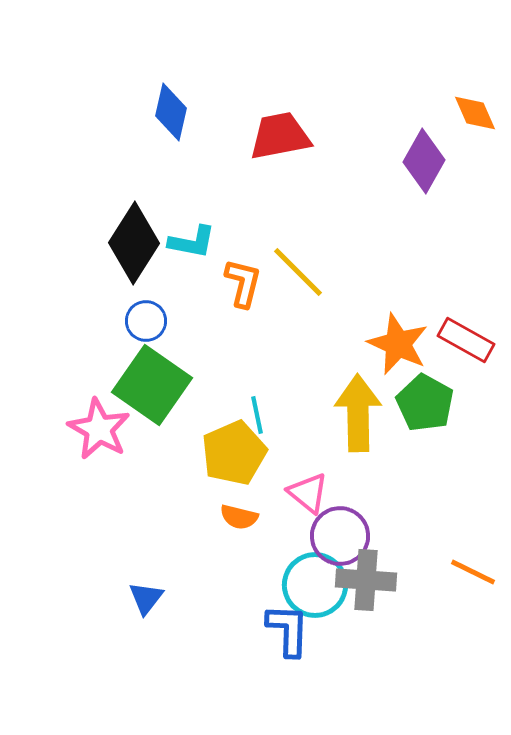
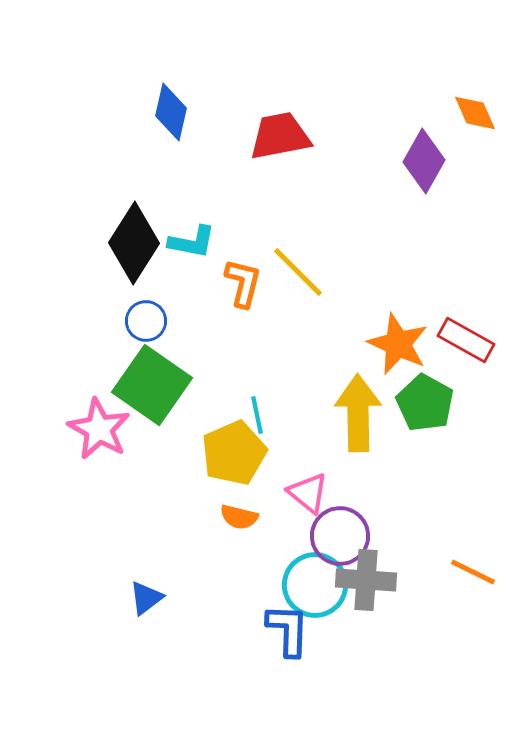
blue triangle: rotated 15 degrees clockwise
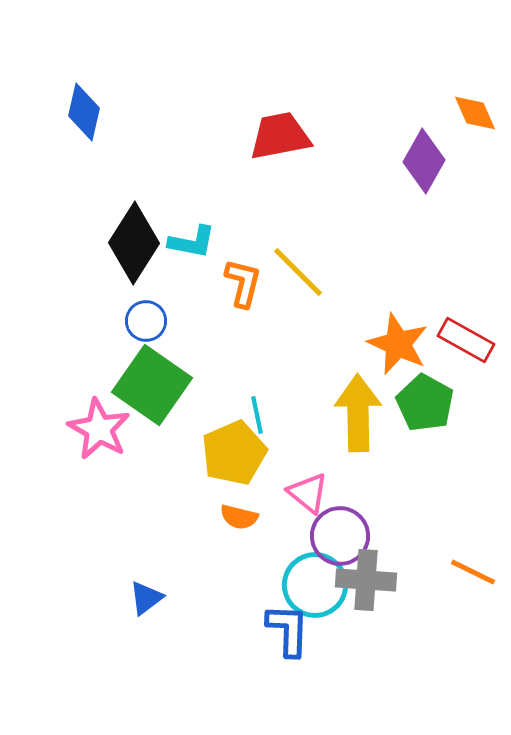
blue diamond: moved 87 px left
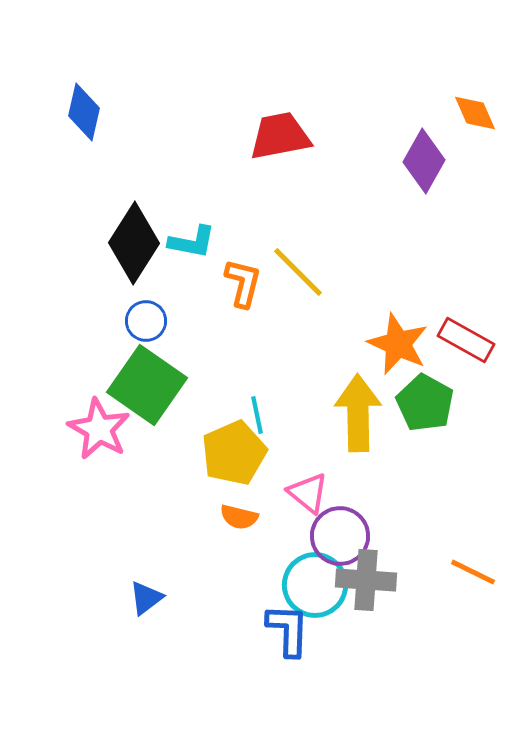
green square: moved 5 px left
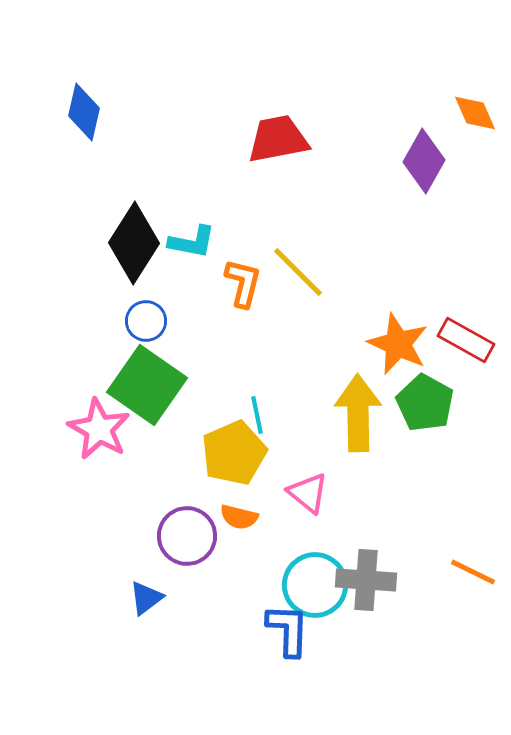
red trapezoid: moved 2 px left, 3 px down
purple circle: moved 153 px left
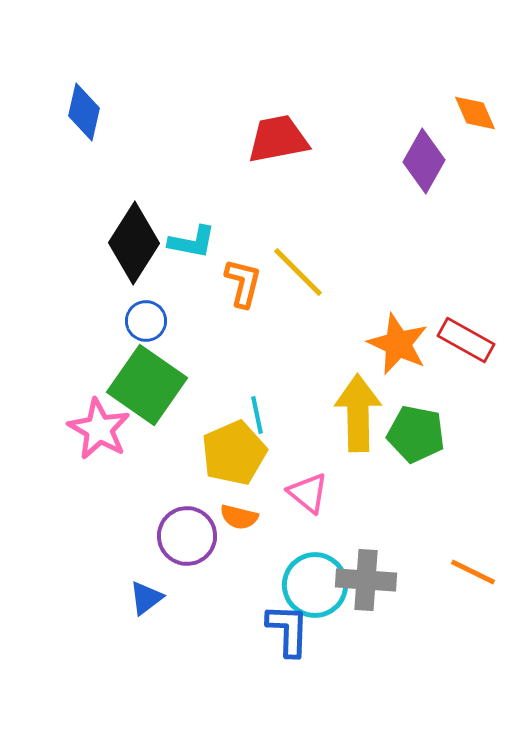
green pentagon: moved 9 px left, 31 px down; rotated 18 degrees counterclockwise
